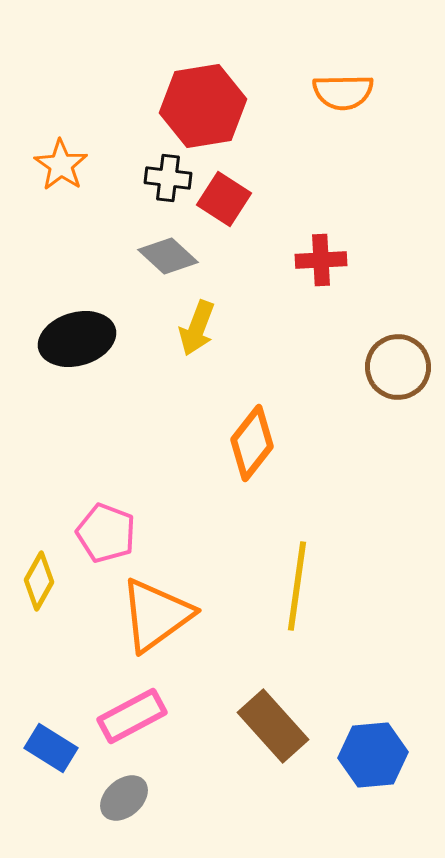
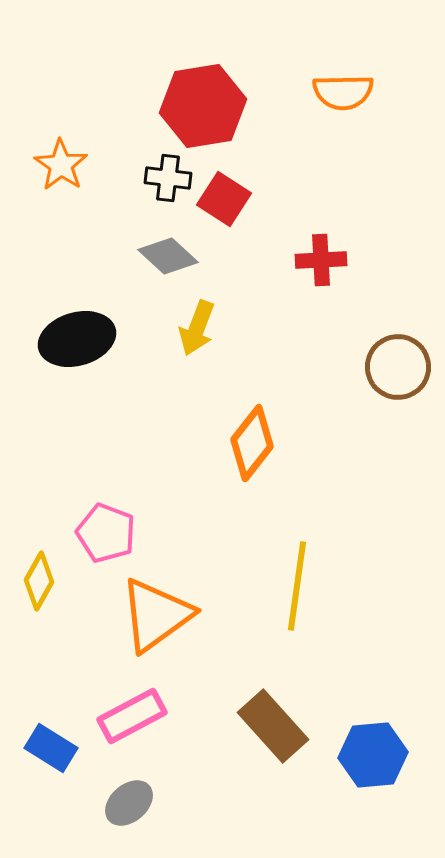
gray ellipse: moved 5 px right, 5 px down
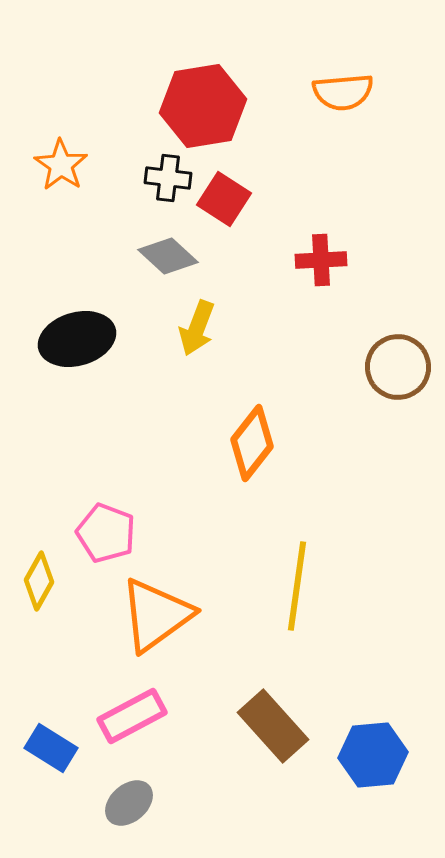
orange semicircle: rotated 4 degrees counterclockwise
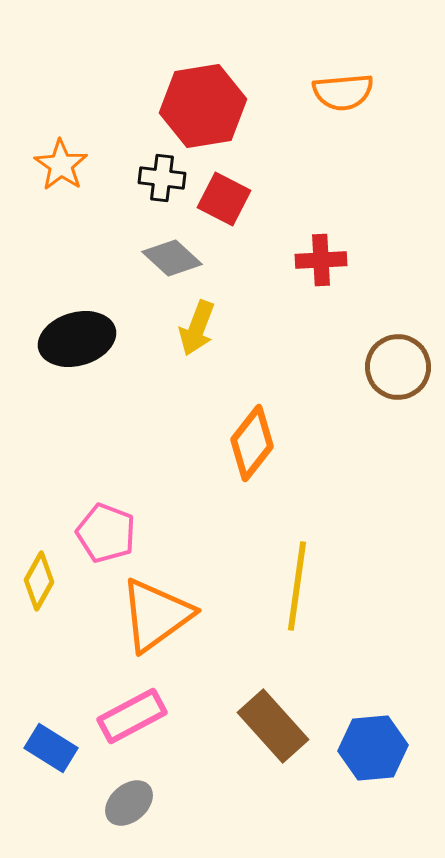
black cross: moved 6 px left
red square: rotated 6 degrees counterclockwise
gray diamond: moved 4 px right, 2 px down
blue hexagon: moved 7 px up
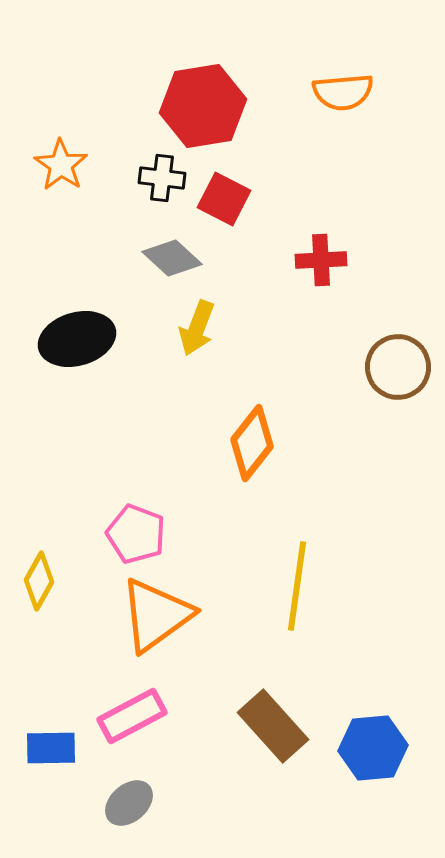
pink pentagon: moved 30 px right, 1 px down
blue rectangle: rotated 33 degrees counterclockwise
